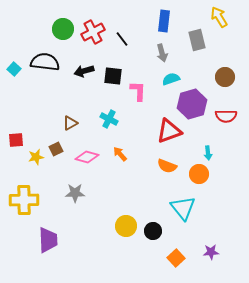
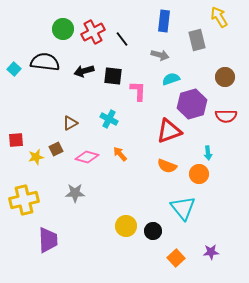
gray arrow: moved 2 px left, 2 px down; rotated 60 degrees counterclockwise
yellow cross: rotated 12 degrees counterclockwise
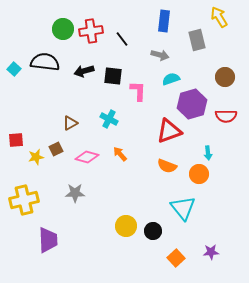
red cross: moved 2 px left, 1 px up; rotated 20 degrees clockwise
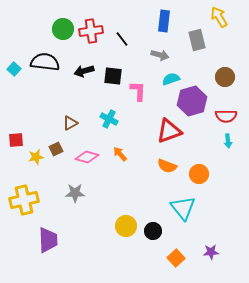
purple hexagon: moved 3 px up
cyan arrow: moved 20 px right, 12 px up
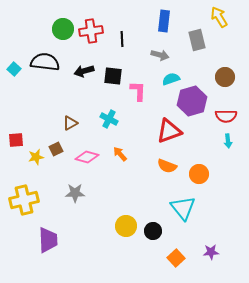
black line: rotated 35 degrees clockwise
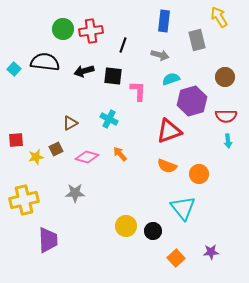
black line: moved 1 px right, 6 px down; rotated 21 degrees clockwise
